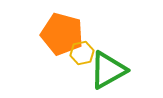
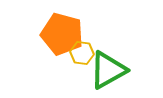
yellow hexagon: rotated 20 degrees clockwise
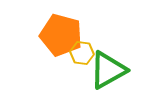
orange pentagon: moved 1 px left, 1 px down
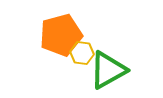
orange pentagon: rotated 30 degrees counterclockwise
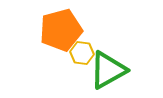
orange pentagon: moved 5 px up
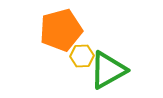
yellow hexagon: moved 3 px down; rotated 10 degrees counterclockwise
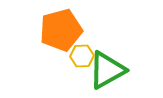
green triangle: moved 1 px left
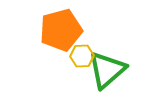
green triangle: rotated 12 degrees counterclockwise
